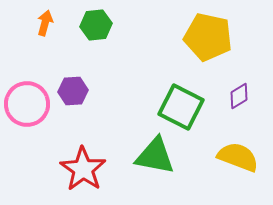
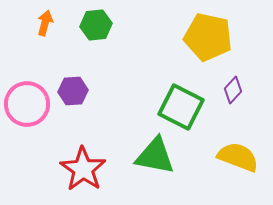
purple diamond: moved 6 px left, 6 px up; rotated 16 degrees counterclockwise
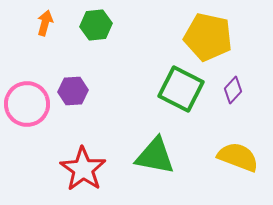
green square: moved 18 px up
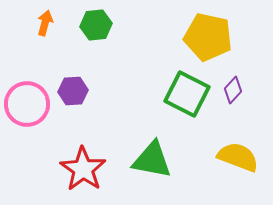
green square: moved 6 px right, 5 px down
green triangle: moved 3 px left, 4 px down
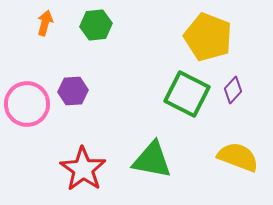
yellow pentagon: rotated 9 degrees clockwise
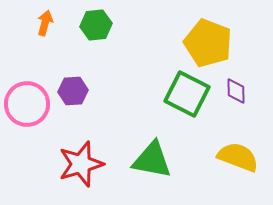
yellow pentagon: moved 6 px down
purple diamond: moved 3 px right, 1 px down; rotated 44 degrees counterclockwise
red star: moved 2 px left, 5 px up; rotated 21 degrees clockwise
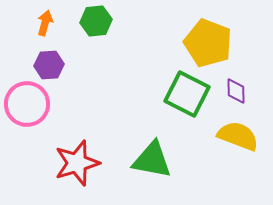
green hexagon: moved 4 px up
purple hexagon: moved 24 px left, 26 px up
yellow semicircle: moved 21 px up
red star: moved 4 px left, 1 px up
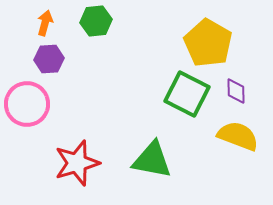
yellow pentagon: rotated 9 degrees clockwise
purple hexagon: moved 6 px up
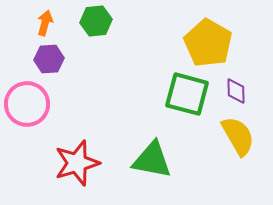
green square: rotated 12 degrees counterclockwise
yellow semicircle: rotated 39 degrees clockwise
